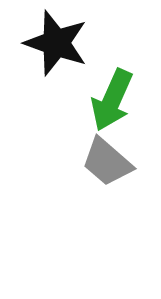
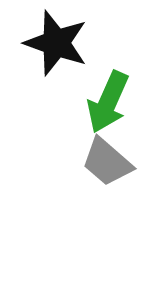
green arrow: moved 4 px left, 2 px down
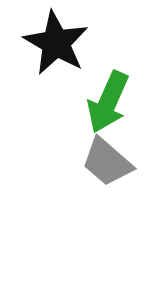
black star: rotated 10 degrees clockwise
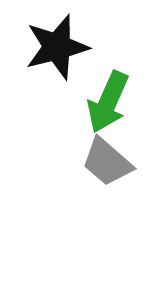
black star: moved 1 px right, 4 px down; rotated 28 degrees clockwise
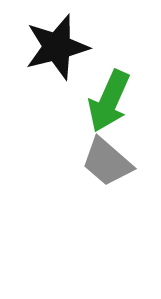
green arrow: moved 1 px right, 1 px up
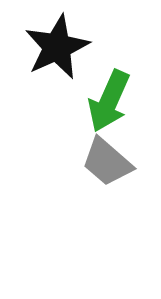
black star: rotated 10 degrees counterclockwise
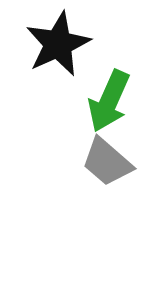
black star: moved 1 px right, 3 px up
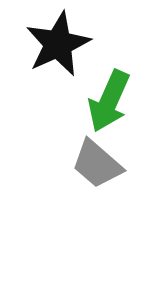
gray trapezoid: moved 10 px left, 2 px down
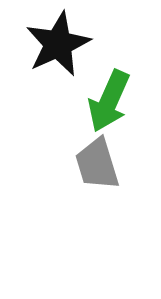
gray trapezoid: rotated 32 degrees clockwise
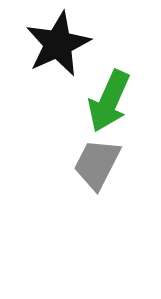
gray trapezoid: rotated 44 degrees clockwise
